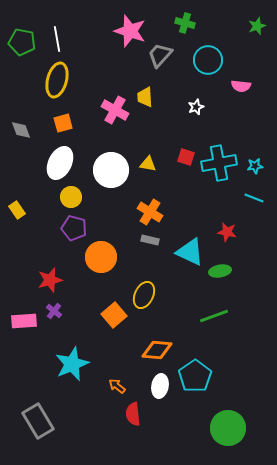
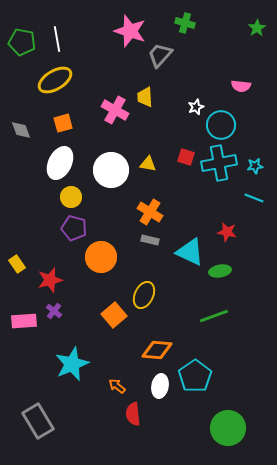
green star at (257, 26): moved 2 px down; rotated 12 degrees counterclockwise
cyan circle at (208, 60): moved 13 px right, 65 px down
yellow ellipse at (57, 80): moved 2 px left; rotated 44 degrees clockwise
yellow rectangle at (17, 210): moved 54 px down
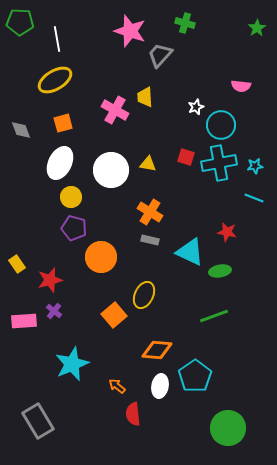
green pentagon at (22, 42): moved 2 px left, 20 px up; rotated 8 degrees counterclockwise
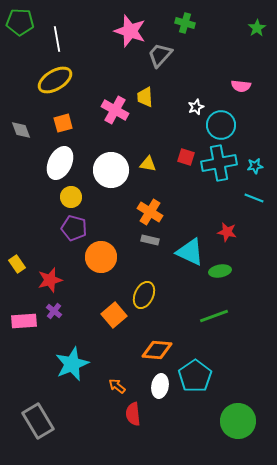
green circle at (228, 428): moved 10 px right, 7 px up
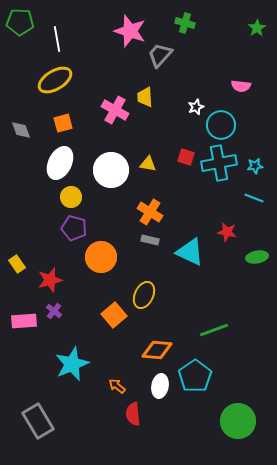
green ellipse at (220, 271): moved 37 px right, 14 px up
green line at (214, 316): moved 14 px down
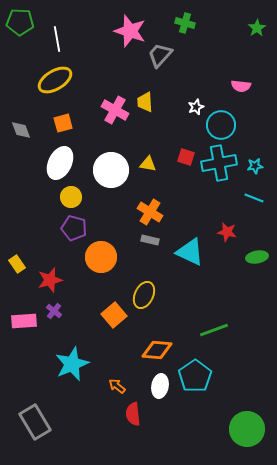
yellow trapezoid at (145, 97): moved 5 px down
gray rectangle at (38, 421): moved 3 px left, 1 px down
green circle at (238, 421): moved 9 px right, 8 px down
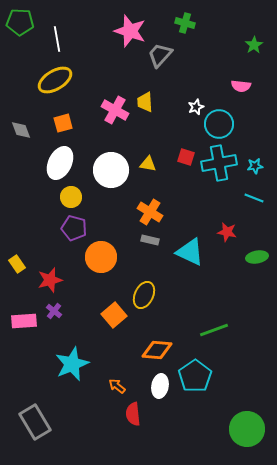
green star at (257, 28): moved 3 px left, 17 px down
cyan circle at (221, 125): moved 2 px left, 1 px up
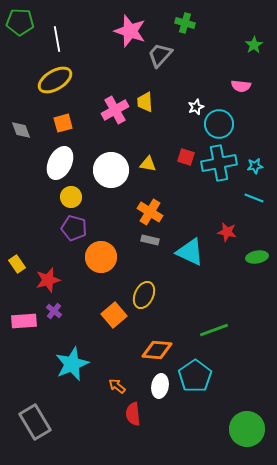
pink cross at (115, 110): rotated 32 degrees clockwise
red star at (50, 280): moved 2 px left
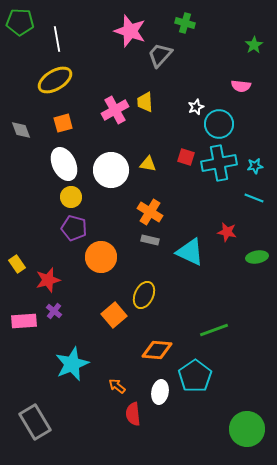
white ellipse at (60, 163): moved 4 px right, 1 px down; rotated 52 degrees counterclockwise
white ellipse at (160, 386): moved 6 px down
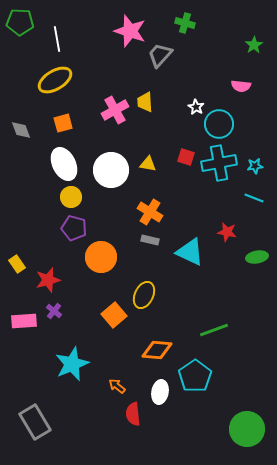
white star at (196, 107): rotated 21 degrees counterclockwise
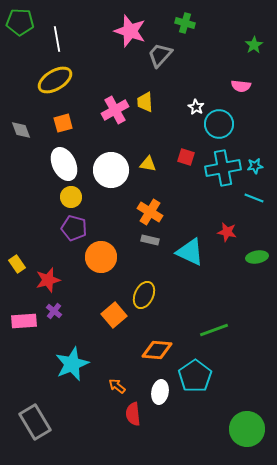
cyan cross at (219, 163): moved 4 px right, 5 px down
